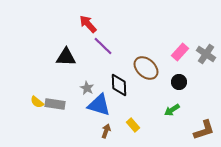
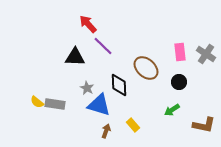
pink rectangle: rotated 48 degrees counterclockwise
black triangle: moved 9 px right
brown L-shape: moved 5 px up; rotated 30 degrees clockwise
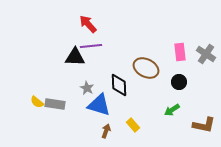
purple line: moved 12 px left; rotated 50 degrees counterclockwise
brown ellipse: rotated 15 degrees counterclockwise
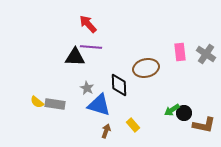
purple line: moved 1 px down; rotated 10 degrees clockwise
brown ellipse: rotated 40 degrees counterclockwise
black circle: moved 5 px right, 31 px down
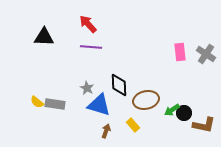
black triangle: moved 31 px left, 20 px up
brown ellipse: moved 32 px down
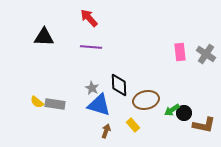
red arrow: moved 1 px right, 6 px up
gray star: moved 5 px right
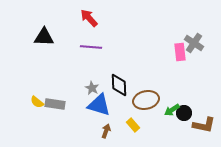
gray cross: moved 12 px left, 11 px up
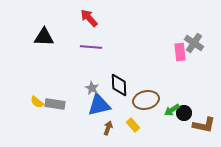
blue triangle: rotated 30 degrees counterclockwise
brown arrow: moved 2 px right, 3 px up
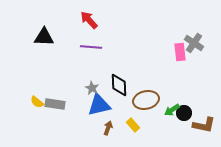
red arrow: moved 2 px down
